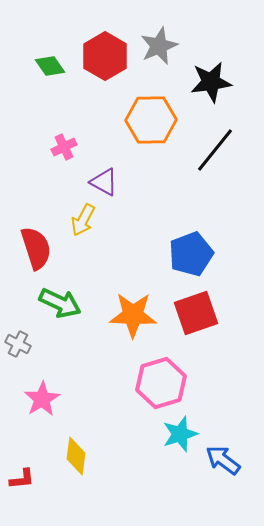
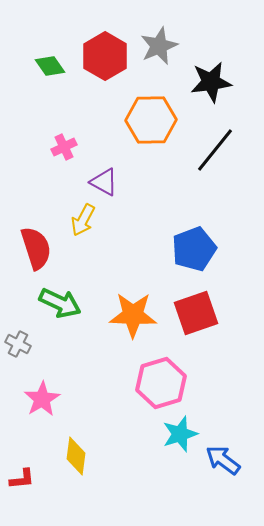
blue pentagon: moved 3 px right, 5 px up
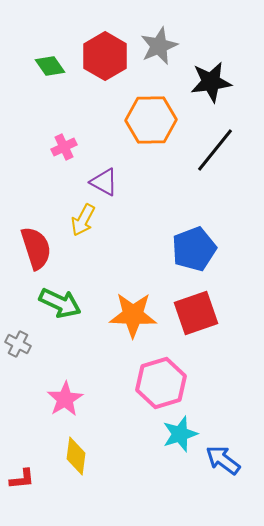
pink star: moved 23 px right
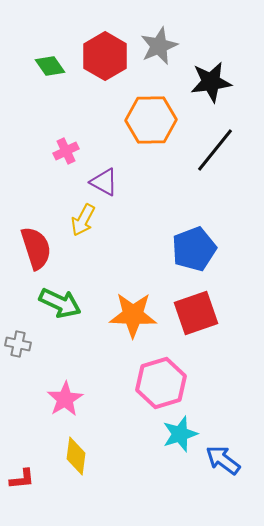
pink cross: moved 2 px right, 4 px down
gray cross: rotated 15 degrees counterclockwise
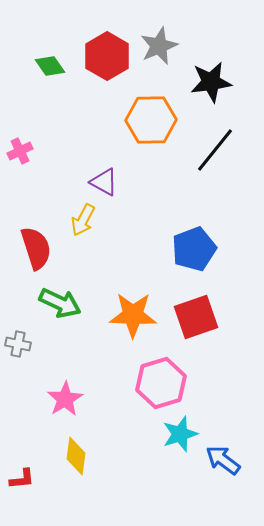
red hexagon: moved 2 px right
pink cross: moved 46 px left
red square: moved 4 px down
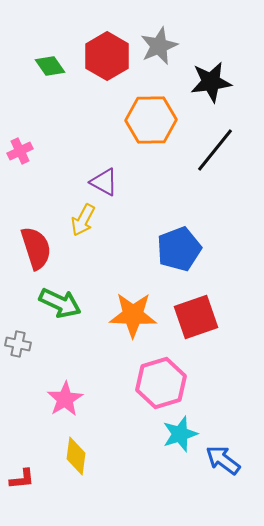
blue pentagon: moved 15 px left
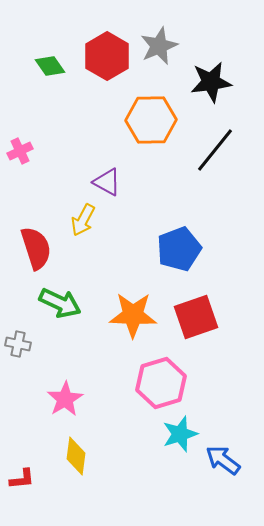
purple triangle: moved 3 px right
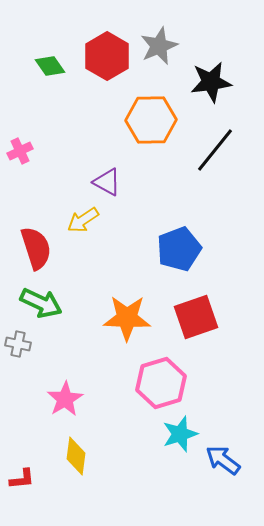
yellow arrow: rotated 28 degrees clockwise
green arrow: moved 19 px left
orange star: moved 6 px left, 3 px down
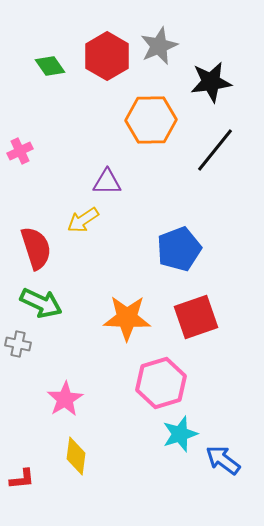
purple triangle: rotated 28 degrees counterclockwise
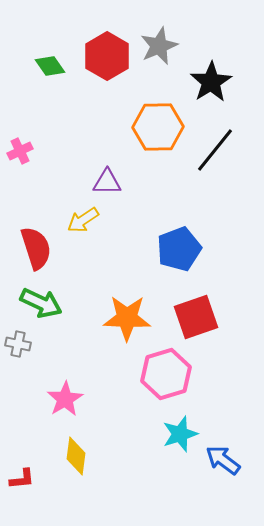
black star: rotated 24 degrees counterclockwise
orange hexagon: moved 7 px right, 7 px down
pink hexagon: moved 5 px right, 9 px up
